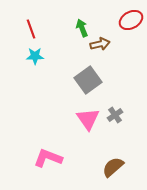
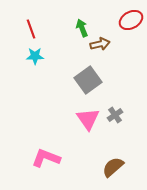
pink L-shape: moved 2 px left
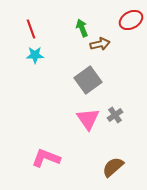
cyan star: moved 1 px up
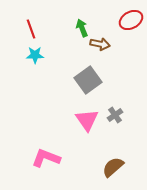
brown arrow: rotated 24 degrees clockwise
pink triangle: moved 1 px left, 1 px down
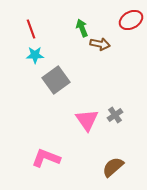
gray square: moved 32 px left
